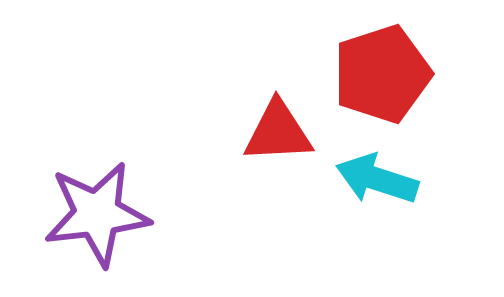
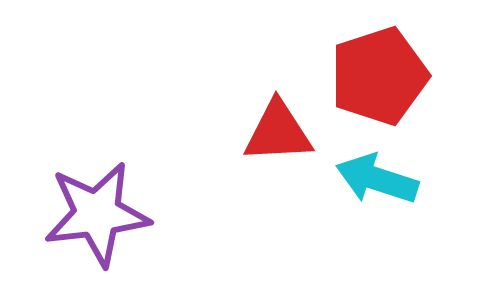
red pentagon: moved 3 px left, 2 px down
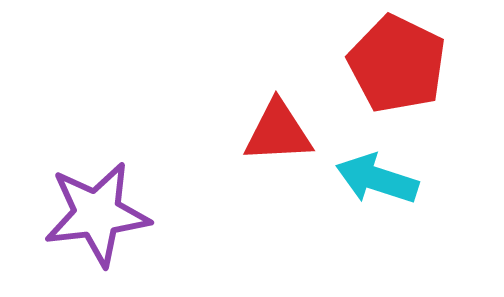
red pentagon: moved 18 px right, 12 px up; rotated 28 degrees counterclockwise
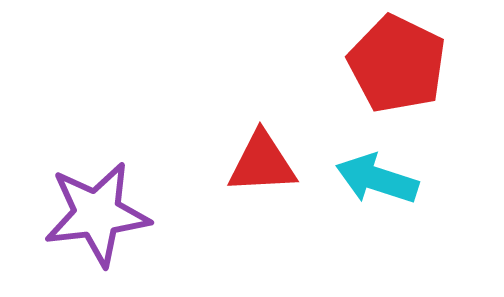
red triangle: moved 16 px left, 31 px down
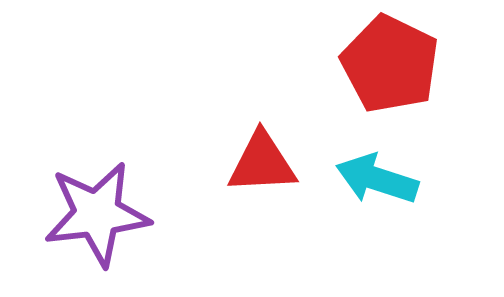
red pentagon: moved 7 px left
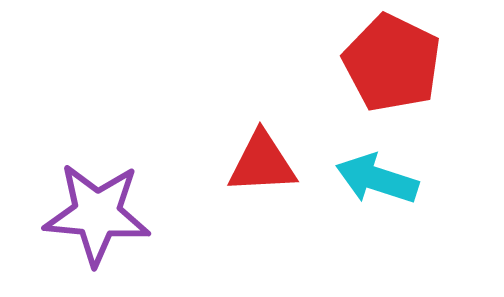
red pentagon: moved 2 px right, 1 px up
purple star: rotated 12 degrees clockwise
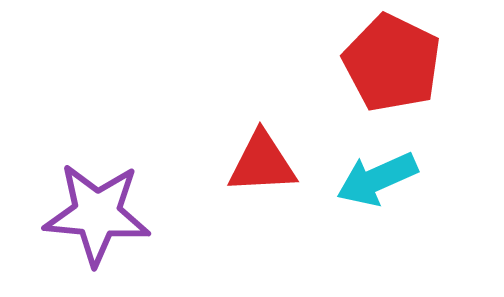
cyan arrow: rotated 42 degrees counterclockwise
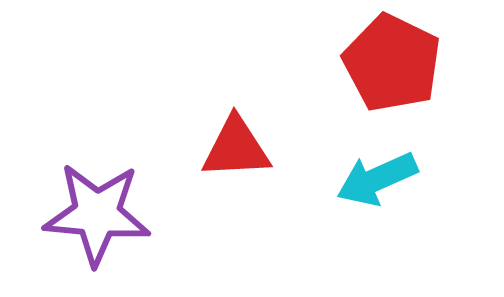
red triangle: moved 26 px left, 15 px up
